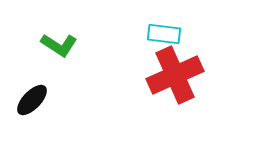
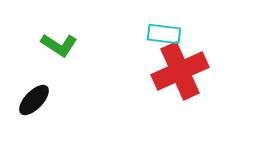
red cross: moved 5 px right, 4 px up
black ellipse: moved 2 px right
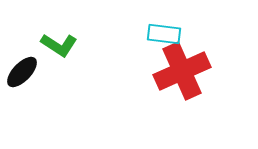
red cross: moved 2 px right
black ellipse: moved 12 px left, 28 px up
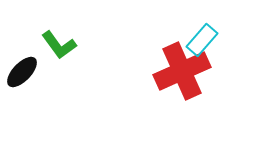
cyan rectangle: moved 38 px right, 6 px down; rotated 56 degrees counterclockwise
green L-shape: rotated 21 degrees clockwise
